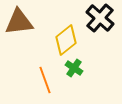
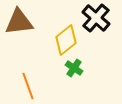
black cross: moved 4 px left
orange line: moved 17 px left, 6 px down
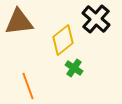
black cross: moved 1 px down
yellow diamond: moved 3 px left
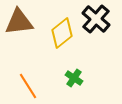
yellow diamond: moved 1 px left, 7 px up
green cross: moved 10 px down
orange line: rotated 12 degrees counterclockwise
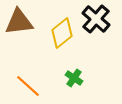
orange line: rotated 16 degrees counterclockwise
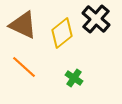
brown triangle: moved 4 px right, 3 px down; rotated 32 degrees clockwise
orange line: moved 4 px left, 19 px up
